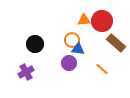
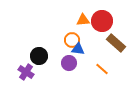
orange triangle: moved 1 px left
black circle: moved 4 px right, 12 px down
purple cross: rotated 28 degrees counterclockwise
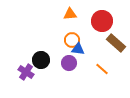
orange triangle: moved 13 px left, 6 px up
black circle: moved 2 px right, 4 px down
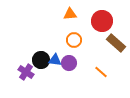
orange circle: moved 2 px right
blue triangle: moved 23 px left, 11 px down
orange line: moved 1 px left, 3 px down
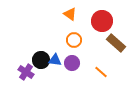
orange triangle: rotated 40 degrees clockwise
purple circle: moved 3 px right
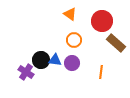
orange line: rotated 56 degrees clockwise
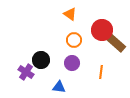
red circle: moved 9 px down
blue triangle: moved 4 px right, 27 px down
